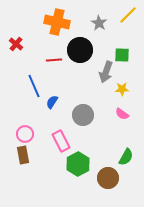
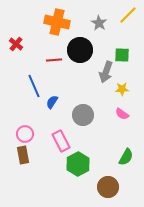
brown circle: moved 9 px down
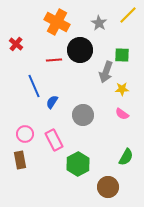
orange cross: rotated 15 degrees clockwise
pink rectangle: moved 7 px left, 1 px up
brown rectangle: moved 3 px left, 5 px down
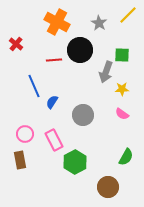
green hexagon: moved 3 px left, 2 px up
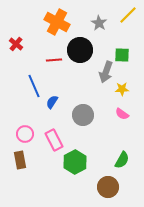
green semicircle: moved 4 px left, 3 px down
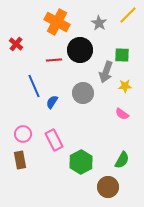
yellow star: moved 3 px right, 3 px up
gray circle: moved 22 px up
pink circle: moved 2 px left
green hexagon: moved 6 px right
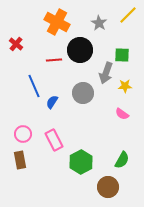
gray arrow: moved 1 px down
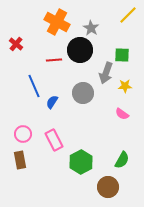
gray star: moved 8 px left, 5 px down
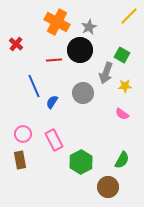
yellow line: moved 1 px right, 1 px down
gray star: moved 2 px left, 1 px up; rotated 14 degrees clockwise
green square: rotated 28 degrees clockwise
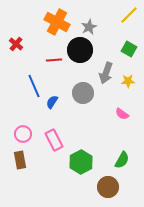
yellow line: moved 1 px up
green square: moved 7 px right, 6 px up
yellow star: moved 3 px right, 5 px up
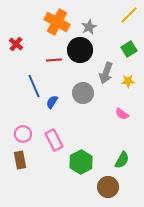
green square: rotated 28 degrees clockwise
